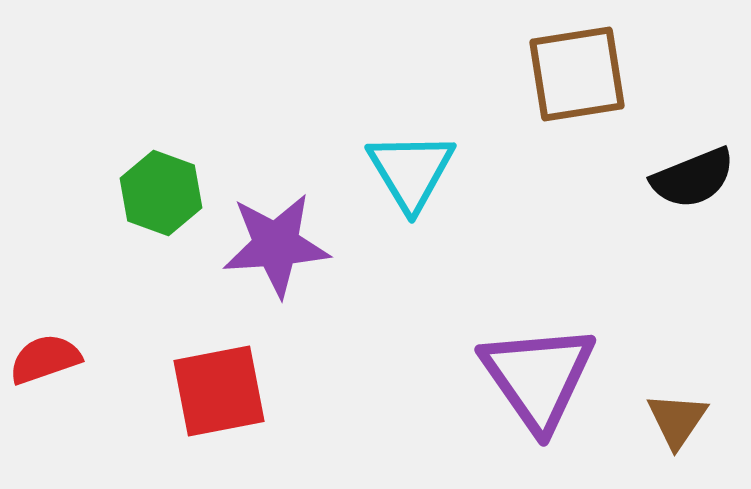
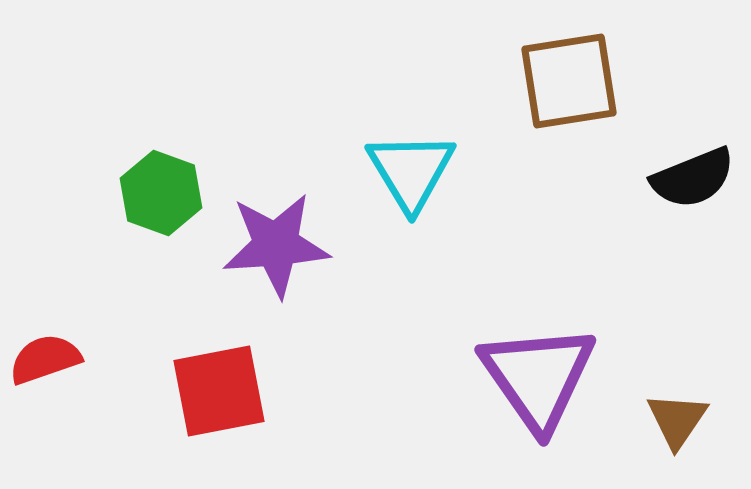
brown square: moved 8 px left, 7 px down
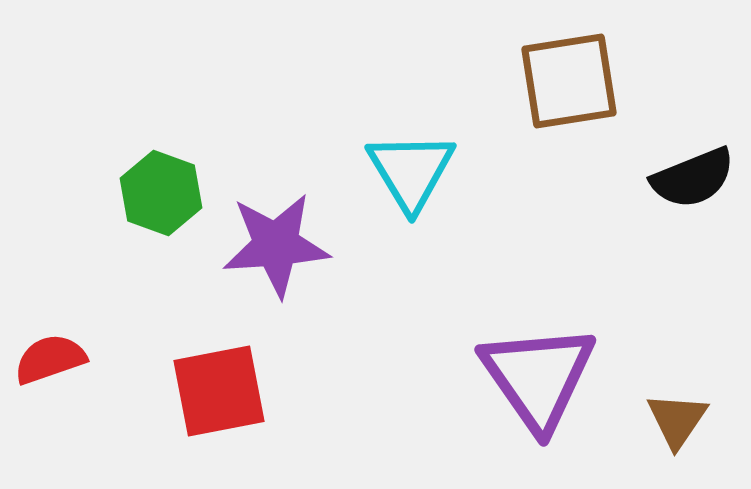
red semicircle: moved 5 px right
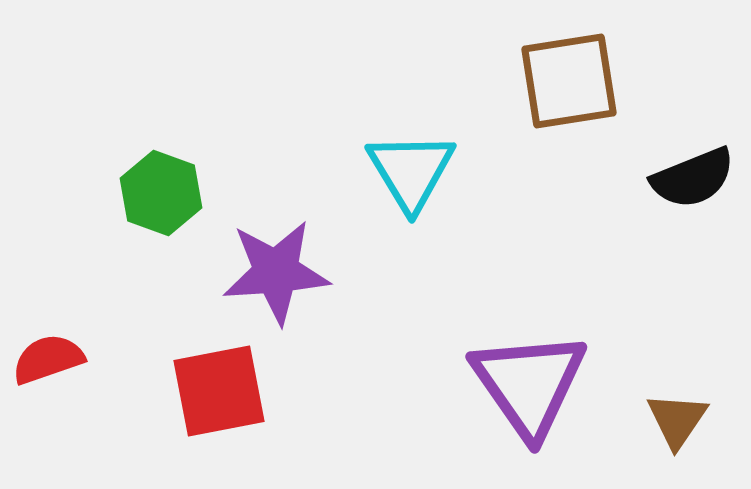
purple star: moved 27 px down
red semicircle: moved 2 px left
purple triangle: moved 9 px left, 7 px down
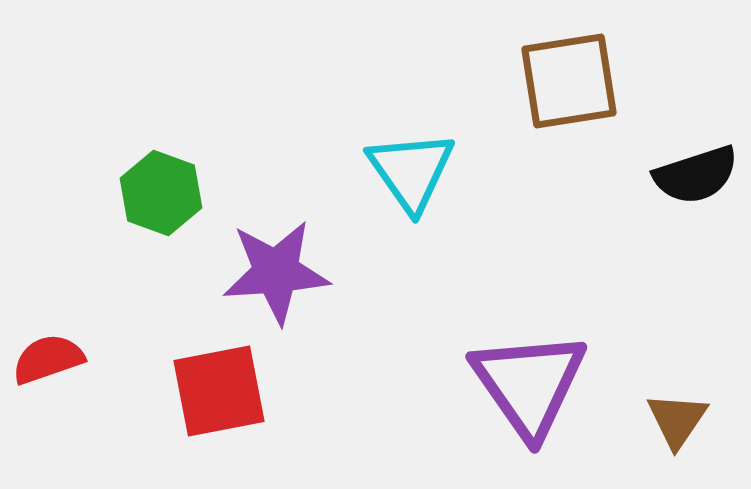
cyan triangle: rotated 4 degrees counterclockwise
black semicircle: moved 3 px right, 3 px up; rotated 4 degrees clockwise
